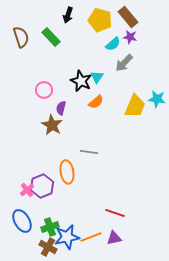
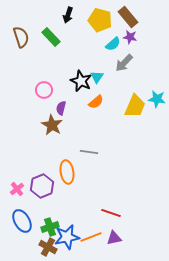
pink cross: moved 10 px left, 1 px up
red line: moved 4 px left
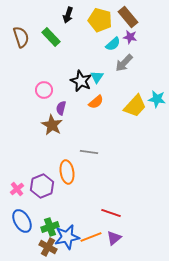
yellow trapezoid: rotated 20 degrees clockwise
purple triangle: rotated 28 degrees counterclockwise
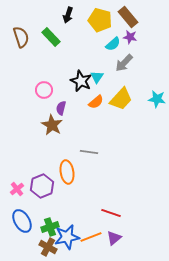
yellow trapezoid: moved 14 px left, 7 px up
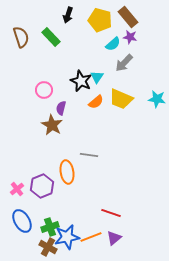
yellow trapezoid: rotated 70 degrees clockwise
gray line: moved 3 px down
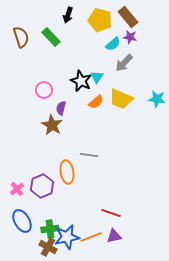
green cross: moved 2 px down; rotated 12 degrees clockwise
purple triangle: moved 2 px up; rotated 28 degrees clockwise
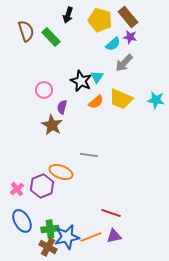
brown semicircle: moved 5 px right, 6 px up
cyan star: moved 1 px left, 1 px down
purple semicircle: moved 1 px right, 1 px up
orange ellipse: moved 6 px left; rotated 60 degrees counterclockwise
